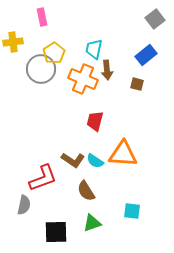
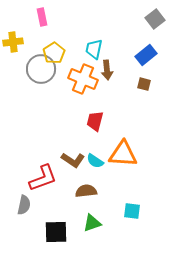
brown square: moved 7 px right
brown semicircle: rotated 115 degrees clockwise
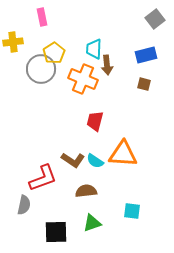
cyan trapezoid: rotated 10 degrees counterclockwise
blue rectangle: rotated 25 degrees clockwise
brown arrow: moved 5 px up
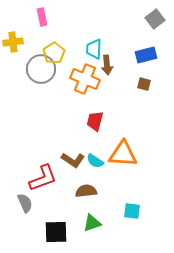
orange cross: moved 2 px right
gray semicircle: moved 1 px right, 2 px up; rotated 36 degrees counterclockwise
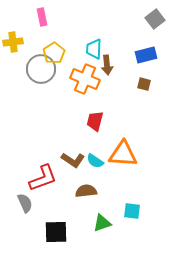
green triangle: moved 10 px right
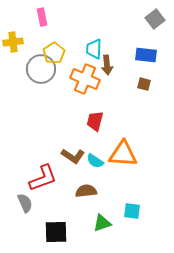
blue rectangle: rotated 20 degrees clockwise
brown L-shape: moved 4 px up
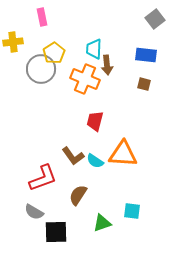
brown L-shape: rotated 20 degrees clockwise
brown semicircle: moved 8 px left, 4 px down; rotated 50 degrees counterclockwise
gray semicircle: moved 9 px right, 9 px down; rotated 144 degrees clockwise
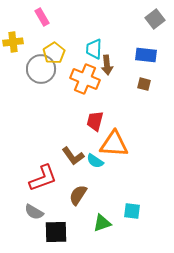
pink rectangle: rotated 18 degrees counterclockwise
orange triangle: moved 9 px left, 10 px up
